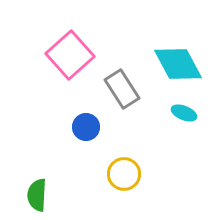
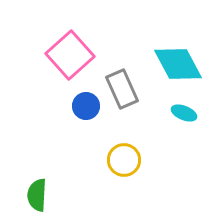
gray rectangle: rotated 9 degrees clockwise
blue circle: moved 21 px up
yellow circle: moved 14 px up
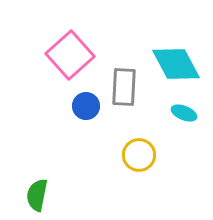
cyan diamond: moved 2 px left
gray rectangle: moved 2 px right, 2 px up; rotated 27 degrees clockwise
yellow circle: moved 15 px right, 5 px up
green semicircle: rotated 8 degrees clockwise
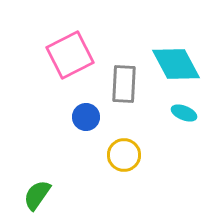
pink square: rotated 15 degrees clockwise
gray rectangle: moved 3 px up
blue circle: moved 11 px down
yellow circle: moved 15 px left
green semicircle: rotated 24 degrees clockwise
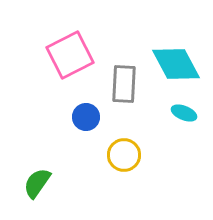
green semicircle: moved 12 px up
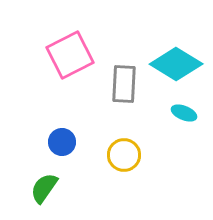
cyan diamond: rotated 30 degrees counterclockwise
blue circle: moved 24 px left, 25 px down
green semicircle: moved 7 px right, 5 px down
